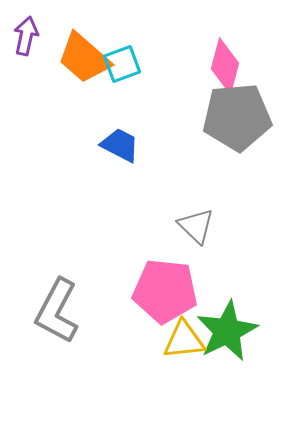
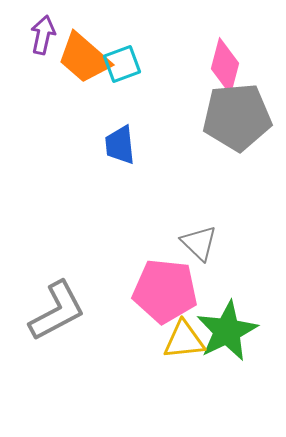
purple arrow: moved 17 px right, 1 px up
blue trapezoid: rotated 123 degrees counterclockwise
gray triangle: moved 3 px right, 17 px down
gray L-shape: rotated 146 degrees counterclockwise
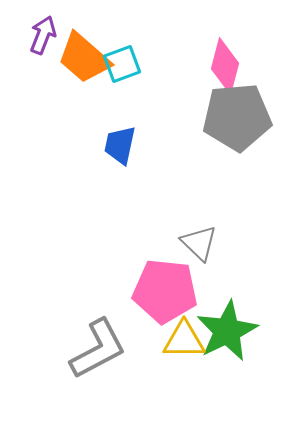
purple arrow: rotated 9 degrees clockwise
blue trapezoid: rotated 18 degrees clockwise
gray L-shape: moved 41 px right, 38 px down
yellow triangle: rotated 6 degrees clockwise
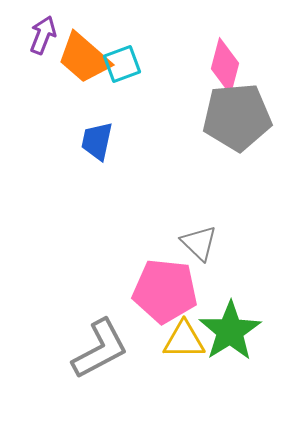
blue trapezoid: moved 23 px left, 4 px up
green star: moved 3 px right; rotated 6 degrees counterclockwise
gray L-shape: moved 2 px right
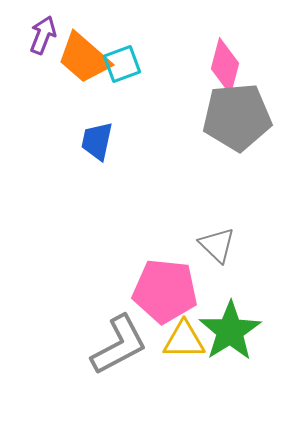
gray triangle: moved 18 px right, 2 px down
gray L-shape: moved 19 px right, 4 px up
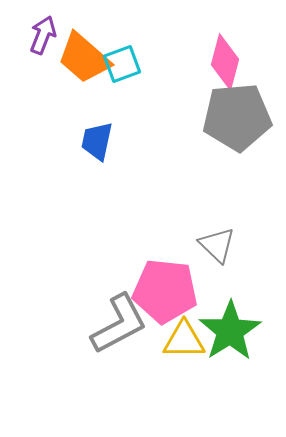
pink diamond: moved 4 px up
gray L-shape: moved 21 px up
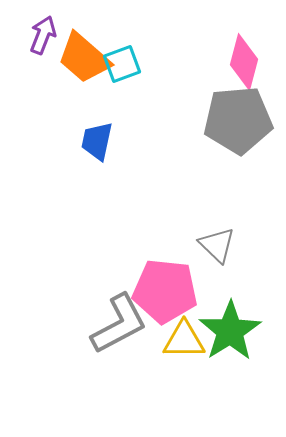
pink diamond: moved 19 px right
gray pentagon: moved 1 px right, 3 px down
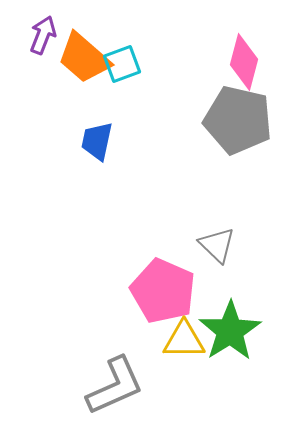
gray pentagon: rotated 18 degrees clockwise
pink pentagon: moved 2 px left; rotated 18 degrees clockwise
gray L-shape: moved 4 px left, 62 px down; rotated 4 degrees clockwise
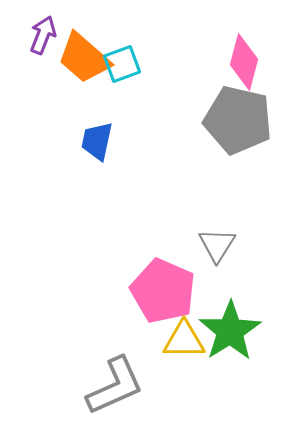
gray triangle: rotated 18 degrees clockwise
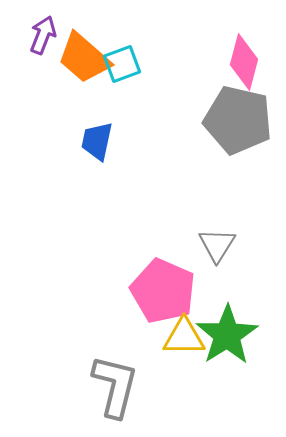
green star: moved 3 px left, 4 px down
yellow triangle: moved 3 px up
gray L-shape: rotated 52 degrees counterclockwise
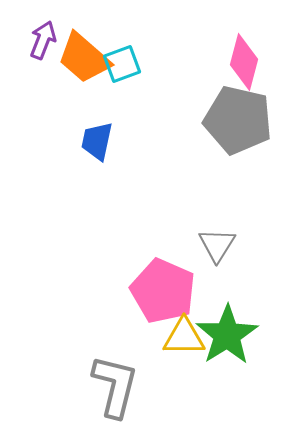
purple arrow: moved 5 px down
